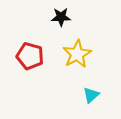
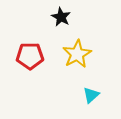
black star: rotated 30 degrees clockwise
red pentagon: rotated 16 degrees counterclockwise
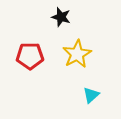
black star: rotated 12 degrees counterclockwise
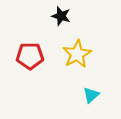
black star: moved 1 px up
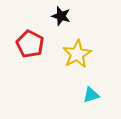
red pentagon: moved 12 px up; rotated 28 degrees clockwise
cyan triangle: rotated 24 degrees clockwise
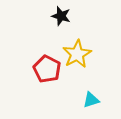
red pentagon: moved 17 px right, 25 px down
cyan triangle: moved 5 px down
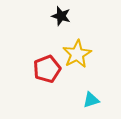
red pentagon: rotated 24 degrees clockwise
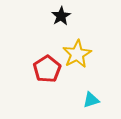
black star: rotated 24 degrees clockwise
red pentagon: rotated 12 degrees counterclockwise
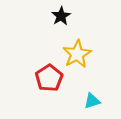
red pentagon: moved 2 px right, 9 px down
cyan triangle: moved 1 px right, 1 px down
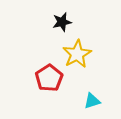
black star: moved 1 px right, 6 px down; rotated 18 degrees clockwise
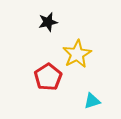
black star: moved 14 px left
red pentagon: moved 1 px left, 1 px up
